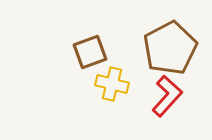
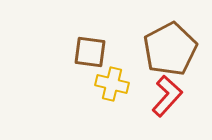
brown pentagon: moved 1 px down
brown square: rotated 28 degrees clockwise
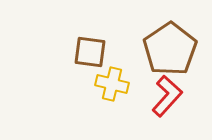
brown pentagon: rotated 6 degrees counterclockwise
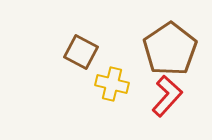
brown square: moved 9 px left; rotated 20 degrees clockwise
